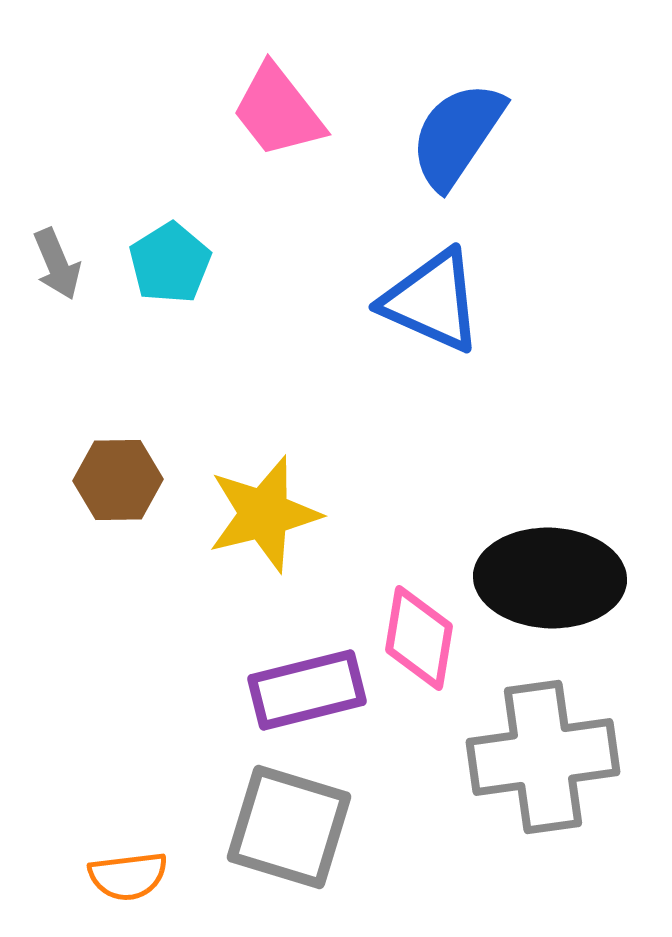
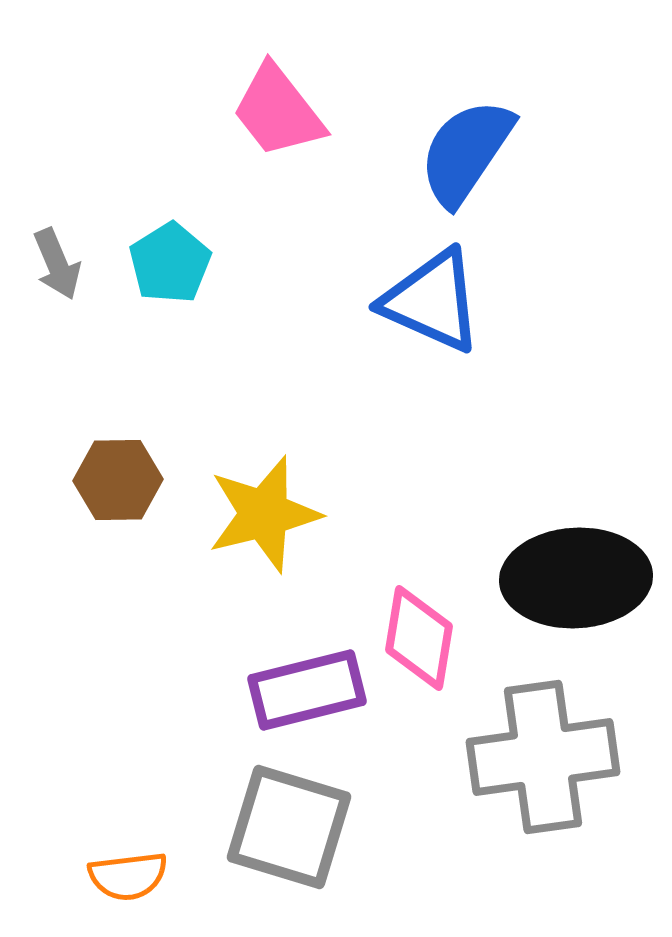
blue semicircle: moved 9 px right, 17 px down
black ellipse: moved 26 px right; rotated 5 degrees counterclockwise
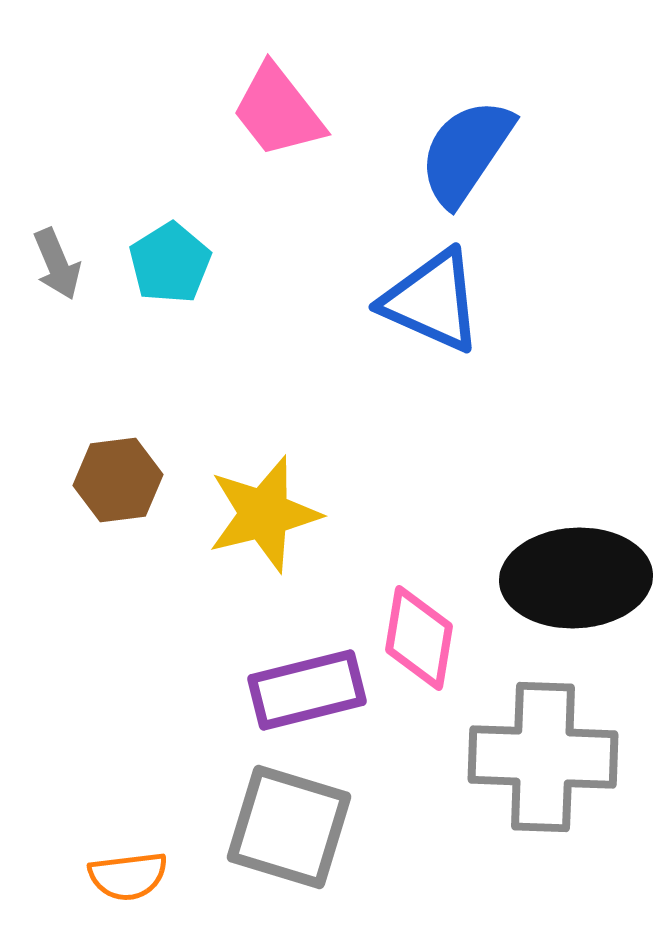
brown hexagon: rotated 6 degrees counterclockwise
gray cross: rotated 10 degrees clockwise
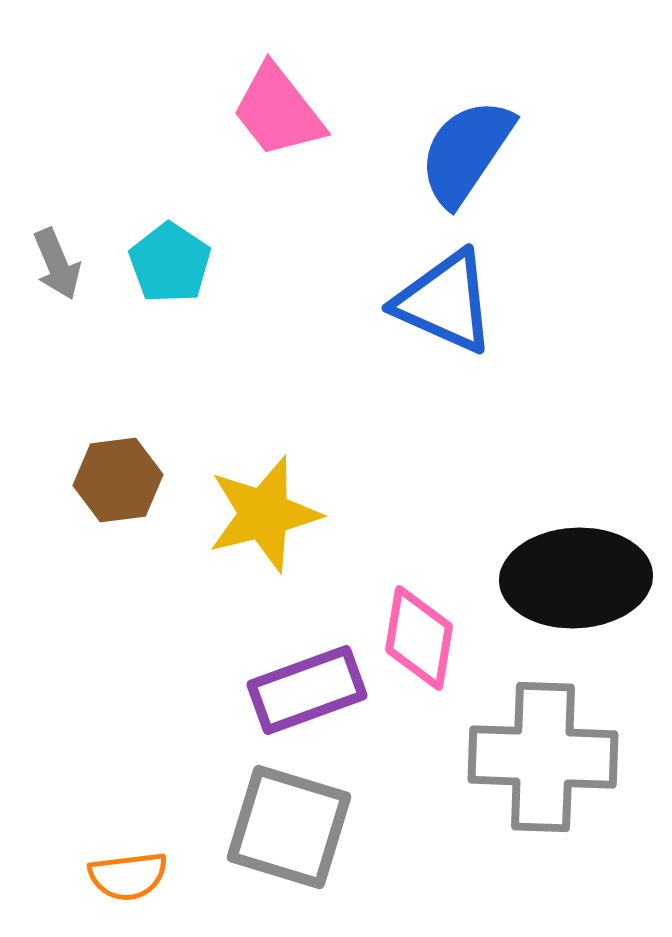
cyan pentagon: rotated 6 degrees counterclockwise
blue triangle: moved 13 px right, 1 px down
purple rectangle: rotated 6 degrees counterclockwise
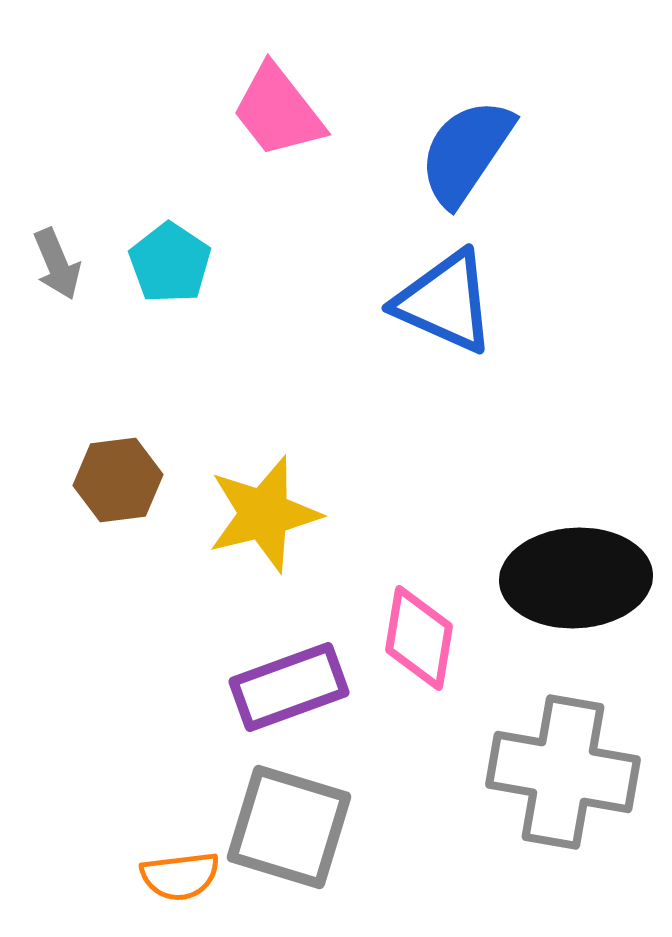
purple rectangle: moved 18 px left, 3 px up
gray cross: moved 20 px right, 15 px down; rotated 8 degrees clockwise
orange semicircle: moved 52 px right
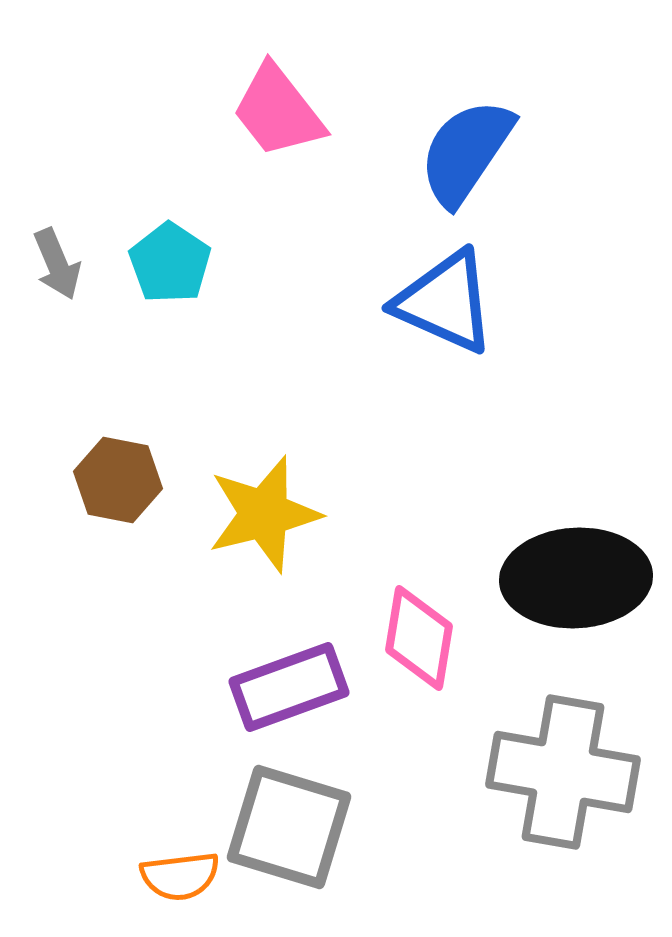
brown hexagon: rotated 18 degrees clockwise
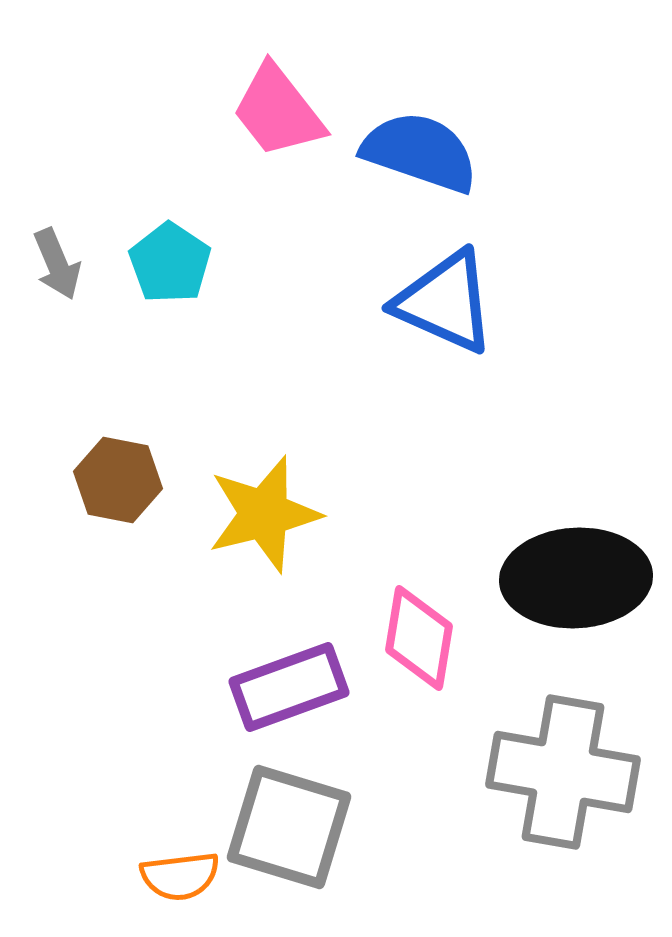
blue semicircle: moved 46 px left; rotated 75 degrees clockwise
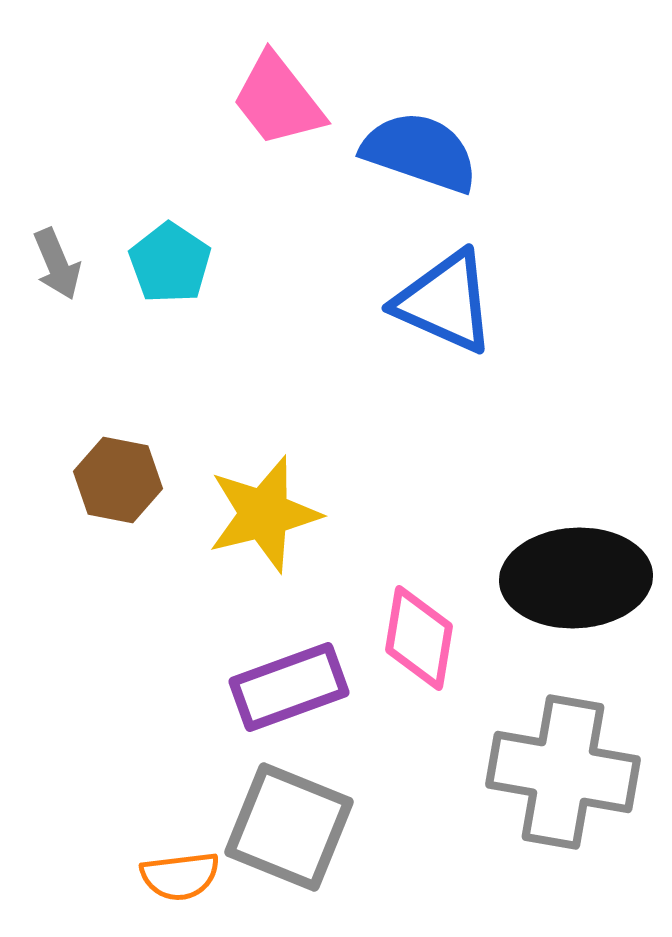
pink trapezoid: moved 11 px up
gray square: rotated 5 degrees clockwise
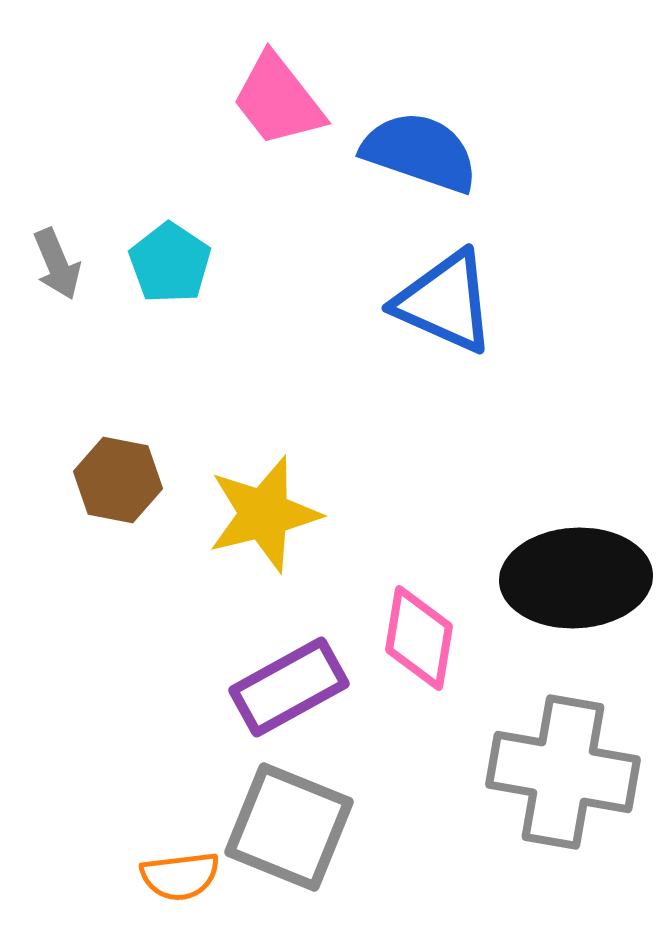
purple rectangle: rotated 9 degrees counterclockwise
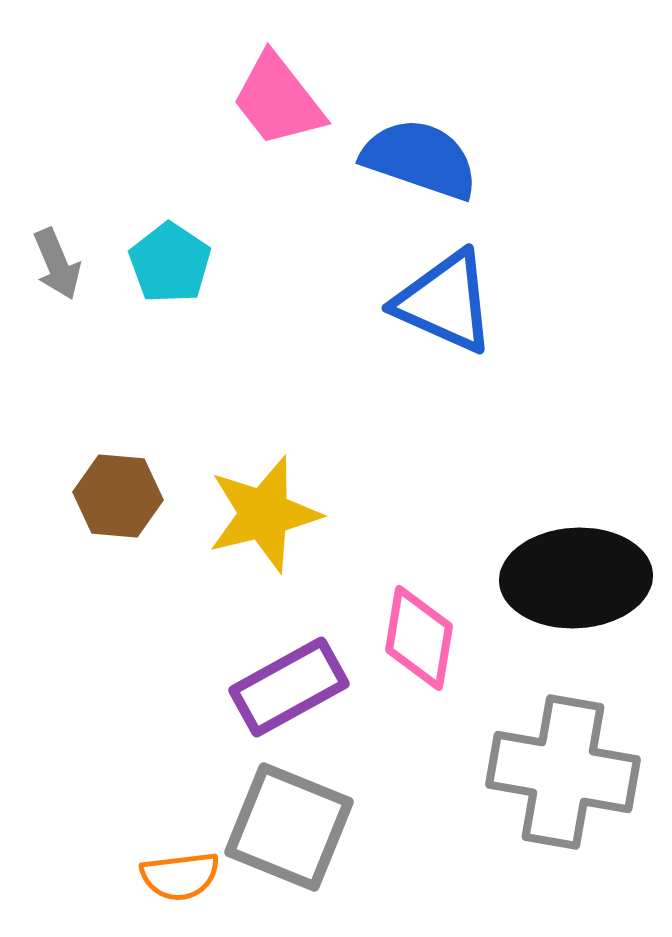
blue semicircle: moved 7 px down
brown hexagon: moved 16 px down; rotated 6 degrees counterclockwise
